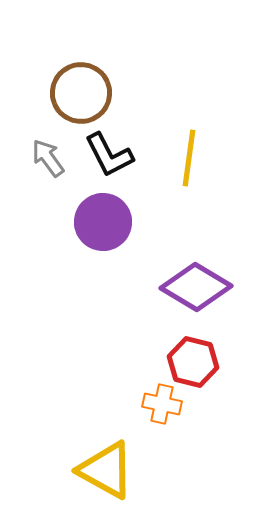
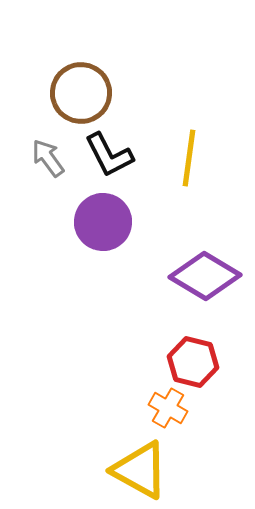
purple diamond: moved 9 px right, 11 px up
orange cross: moved 6 px right, 4 px down; rotated 18 degrees clockwise
yellow triangle: moved 34 px right
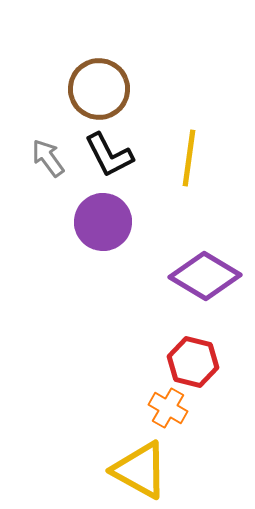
brown circle: moved 18 px right, 4 px up
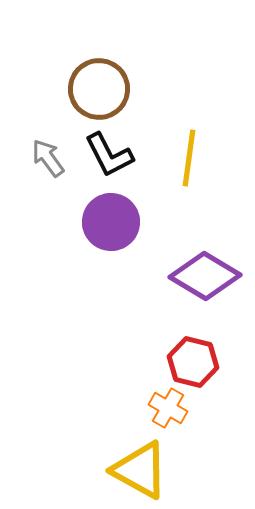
purple circle: moved 8 px right
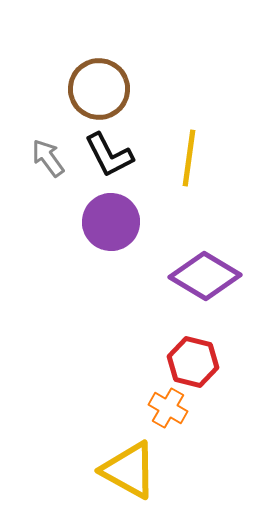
yellow triangle: moved 11 px left
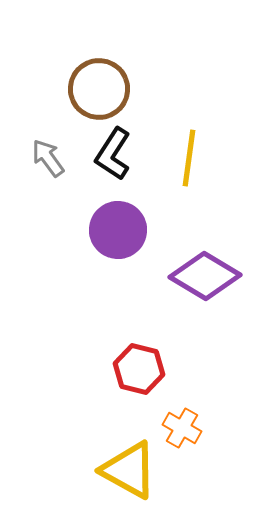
black L-shape: moved 4 px right, 1 px up; rotated 60 degrees clockwise
purple circle: moved 7 px right, 8 px down
red hexagon: moved 54 px left, 7 px down
orange cross: moved 14 px right, 20 px down
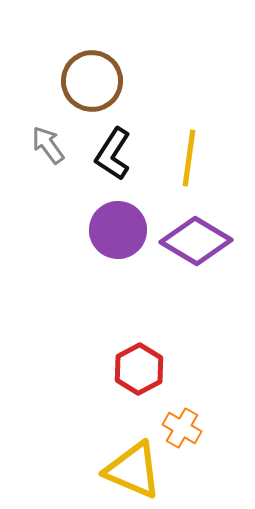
brown circle: moved 7 px left, 8 px up
gray arrow: moved 13 px up
purple diamond: moved 9 px left, 35 px up
red hexagon: rotated 18 degrees clockwise
yellow triangle: moved 4 px right; rotated 6 degrees counterclockwise
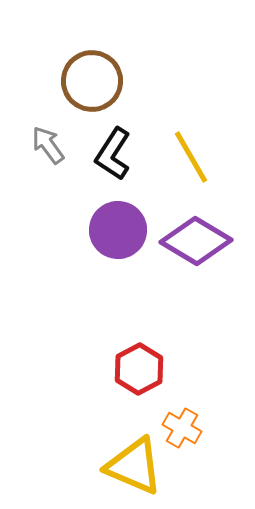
yellow line: moved 2 px right, 1 px up; rotated 38 degrees counterclockwise
yellow triangle: moved 1 px right, 4 px up
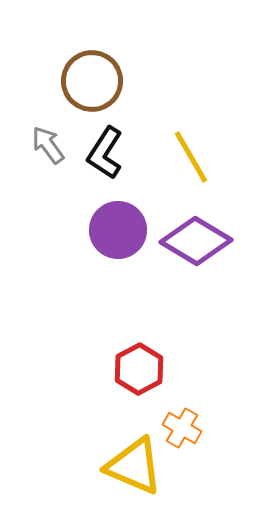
black L-shape: moved 8 px left, 1 px up
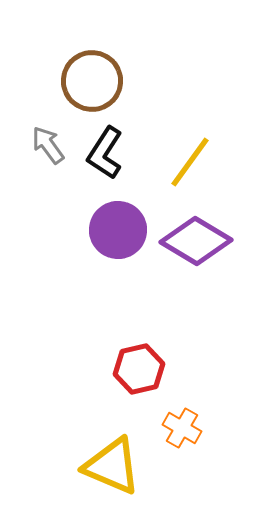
yellow line: moved 1 px left, 5 px down; rotated 66 degrees clockwise
red hexagon: rotated 15 degrees clockwise
yellow triangle: moved 22 px left
